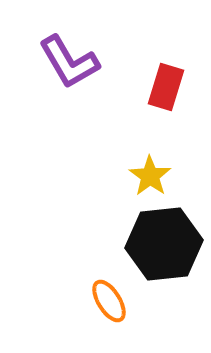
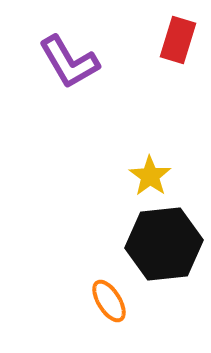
red rectangle: moved 12 px right, 47 px up
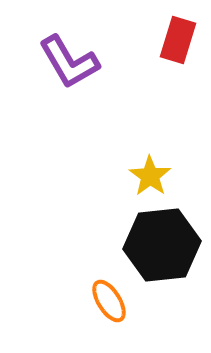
black hexagon: moved 2 px left, 1 px down
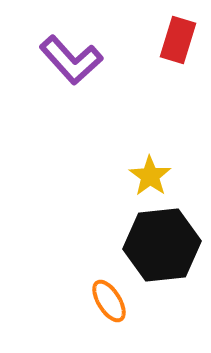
purple L-shape: moved 2 px right, 2 px up; rotated 12 degrees counterclockwise
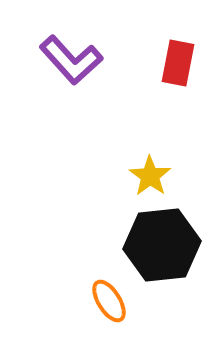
red rectangle: moved 23 px down; rotated 6 degrees counterclockwise
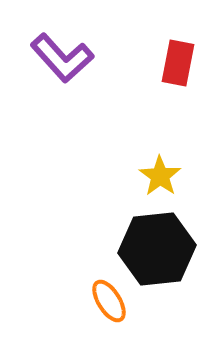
purple L-shape: moved 9 px left, 2 px up
yellow star: moved 10 px right
black hexagon: moved 5 px left, 4 px down
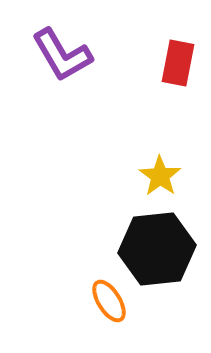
purple L-shape: moved 3 px up; rotated 12 degrees clockwise
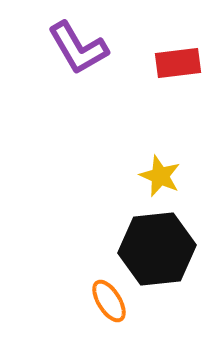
purple L-shape: moved 16 px right, 7 px up
red rectangle: rotated 72 degrees clockwise
yellow star: rotated 12 degrees counterclockwise
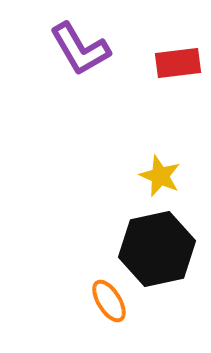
purple L-shape: moved 2 px right, 1 px down
black hexagon: rotated 6 degrees counterclockwise
